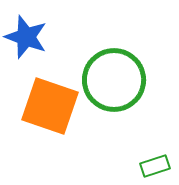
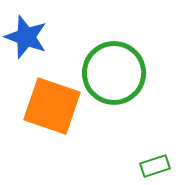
green circle: moved 7 px up
orange square: moved 2 px right
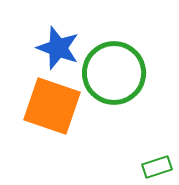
blue star: moved 32 px right, 11 px down
green rectangle: moved 2 px right, 1 px down
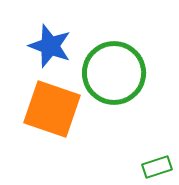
blue star: moved 8 px left, 2 px up
orange square: moved 3 px down
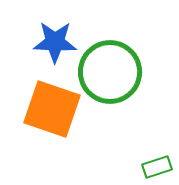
blue star: moved 5 px right, 4 px up; rotated 18 degrees counterclockwise
green circle: moved 4 px left, 1 px up
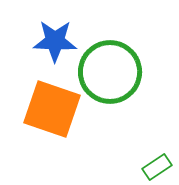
blue star: moved 1 px up
green rectangle: rotated 16 degrees counterclockwise
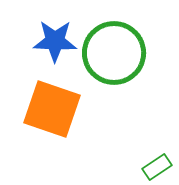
green circle: moved 4 px right, 19 px up
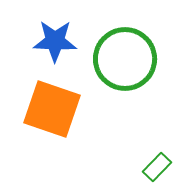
green circle: moved 11 px right, 6 px down
green rectangle: rotated 12 degrees counterclockwise
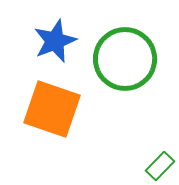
blue star: rotated 24 degrees counterclockwise
green rectangle: moved 3 px right, 1 px up
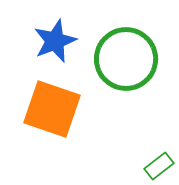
green circle: moved 1 px right
green rectangle: moved 1 px left; rotated 8 degrees clockwise
